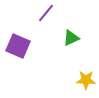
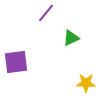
purple square: moved 2 px left, 16 px down; rotated 30 degrees counterclockwise
yellow star: moved 3 px down
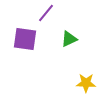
green triangle: moved 2 px left, 1 px down
purple square: moved 9 px right, 23 px up; rotated 15 degrees clockwise
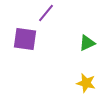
green triangle: moved 18 px right, 4 px down
yellow star: rotated 12 degrees clockwise
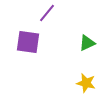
purple line: moved 1 px right
purple square: moved 3 px right, 3 px down
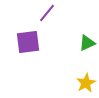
purple square: rotated 15 degrees counterclockwise
yellow star: rotated 30 degrees clockwise
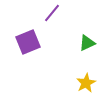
purple line: moved 5 px right
purple square: rotated 15 degrees counterclockwise
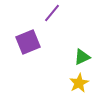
green triangle: moved 5 px left, 14 px down
yellow star: moved 7 px left
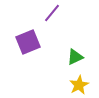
green triangle: moved 7 px left
yellow star: moved 2 px down
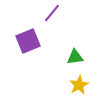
purple square: moved 1 px up
green triangle: rotated 18 degrees clockwise
